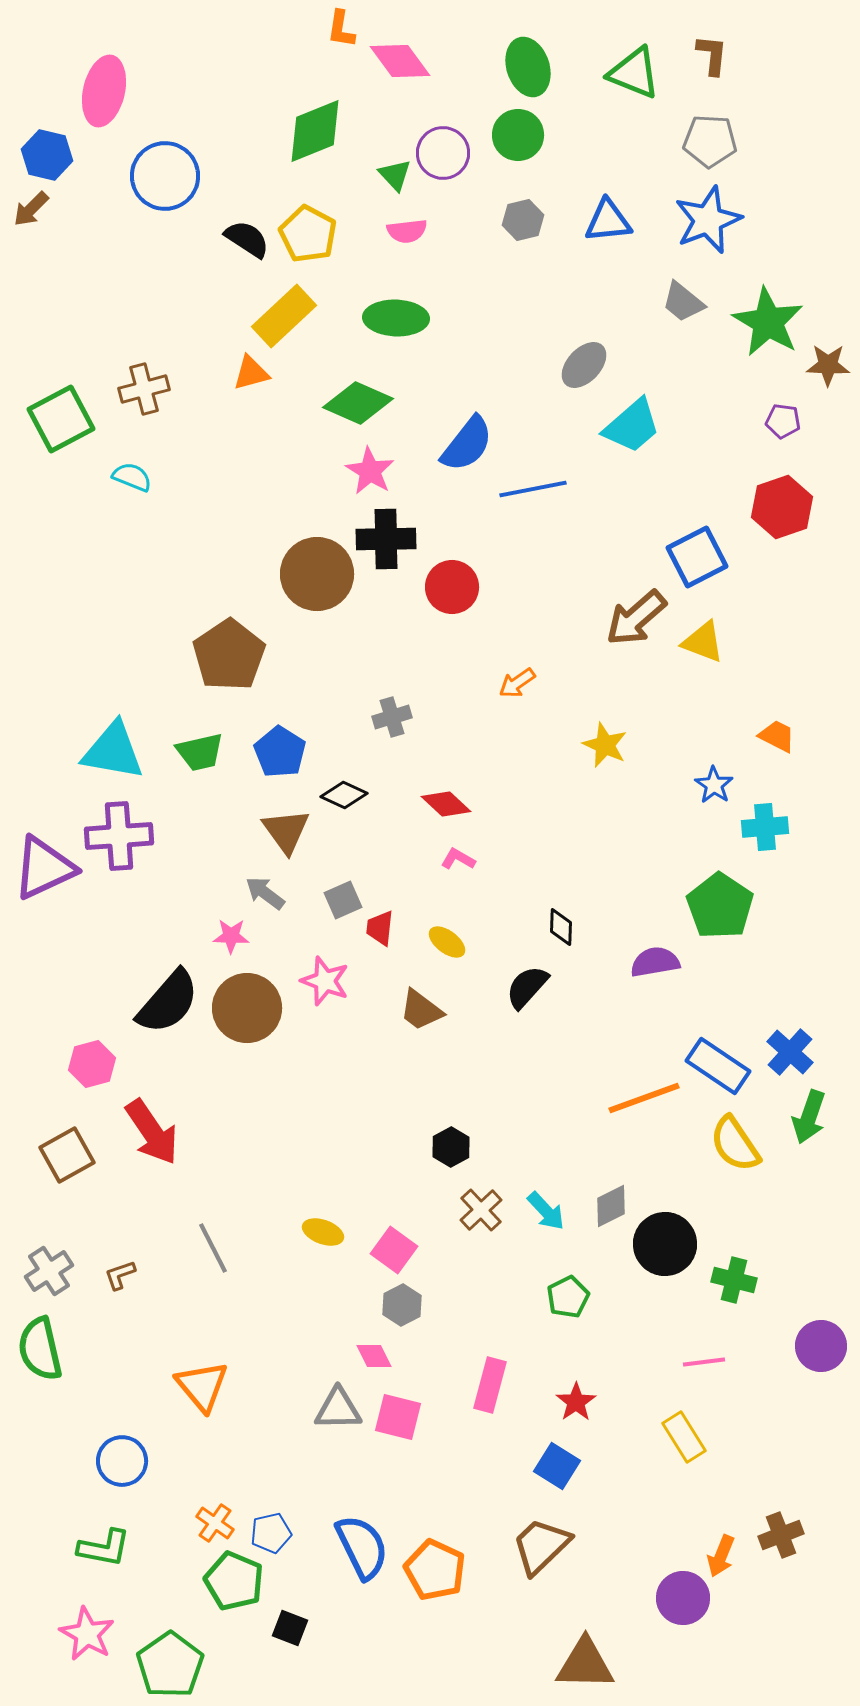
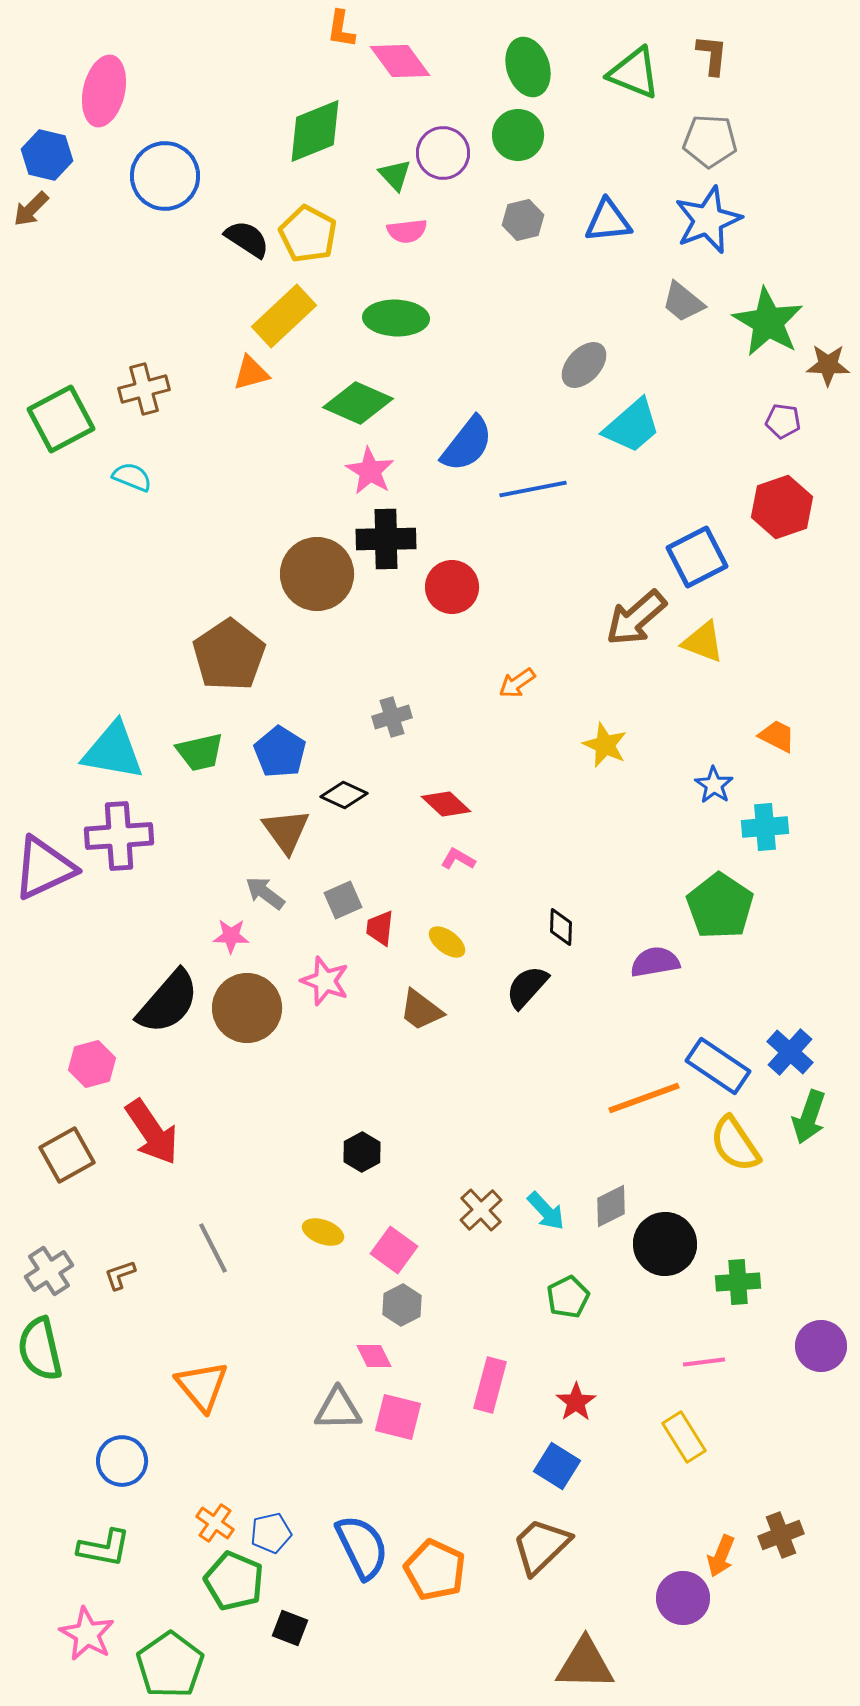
black hexagon at (451, 1147): moved 89 px left, 5 px down
green cross at (734, 1280): moved 4 px right, 2 px down; rotated 18 degrees counterclockwise
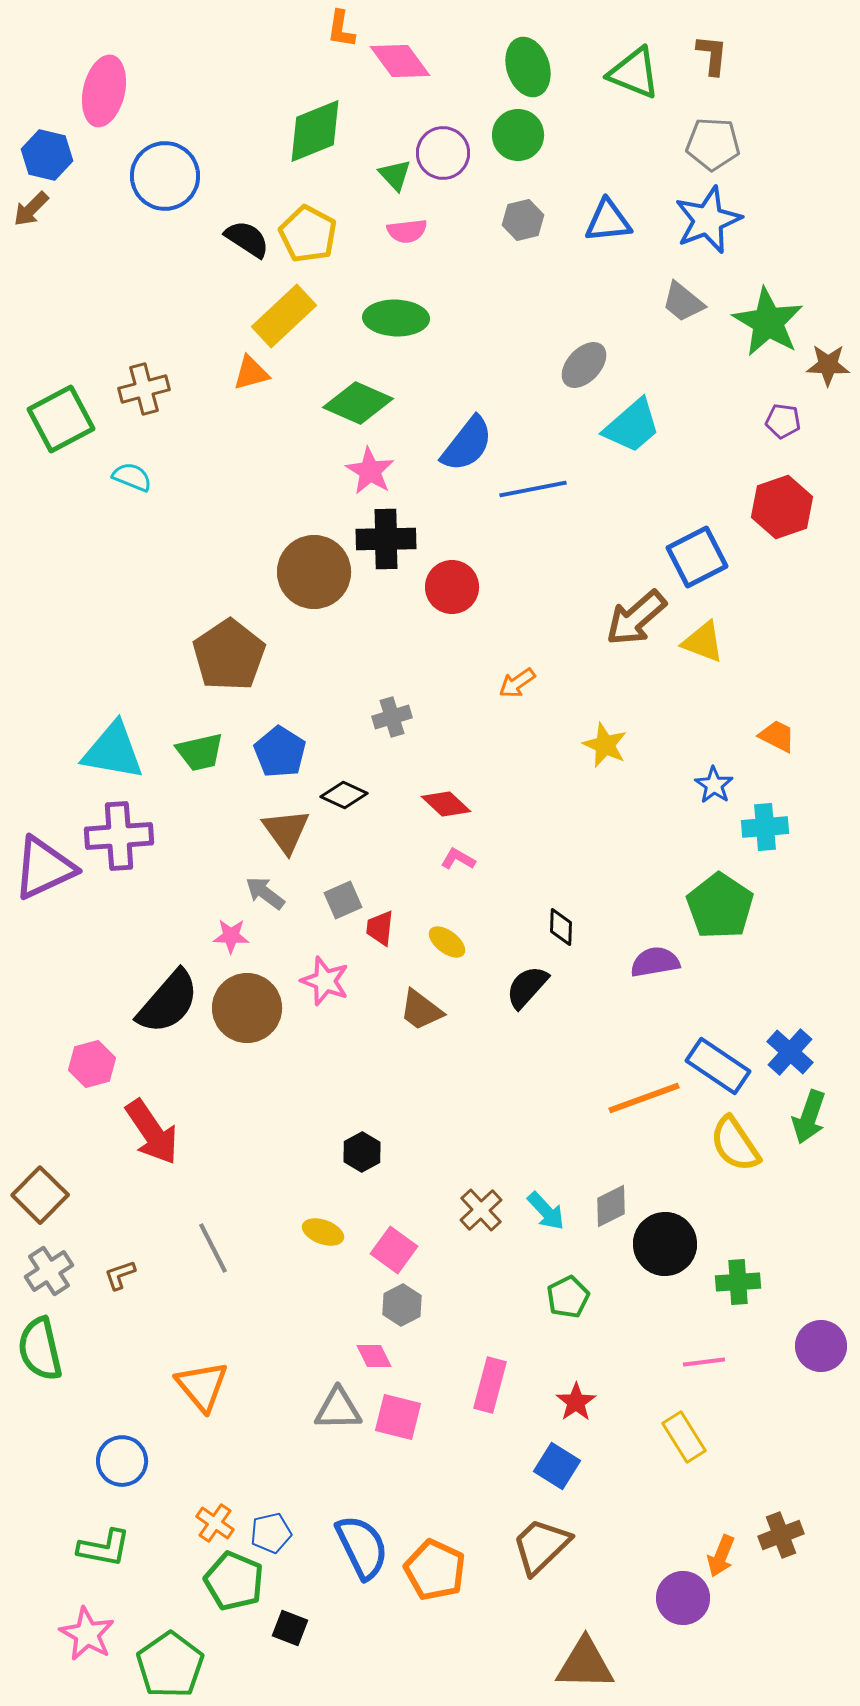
gray pentagon at (710, 141): moved 3 px right, 3 px down
brown circle at (317, 574): moved 3 px left, 2 px up
brown square at (67, 1155): moved 27 px left, 40 px down; rotated 16 degrees counterclockwise
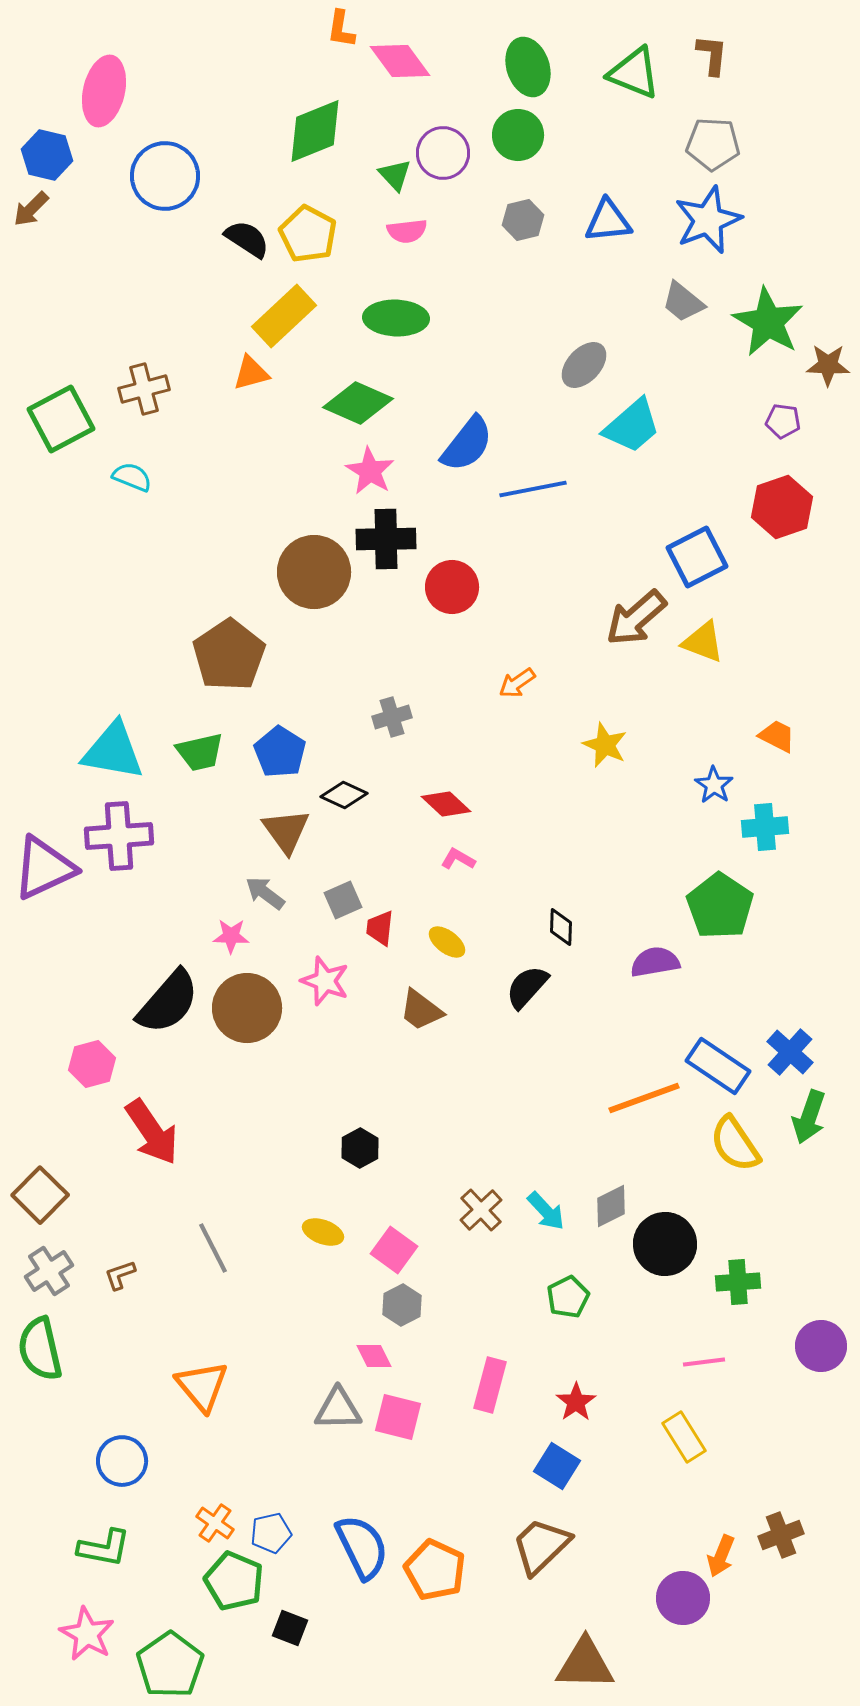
black hexagon at (362, 1152): moved 2 px left, 4 px up
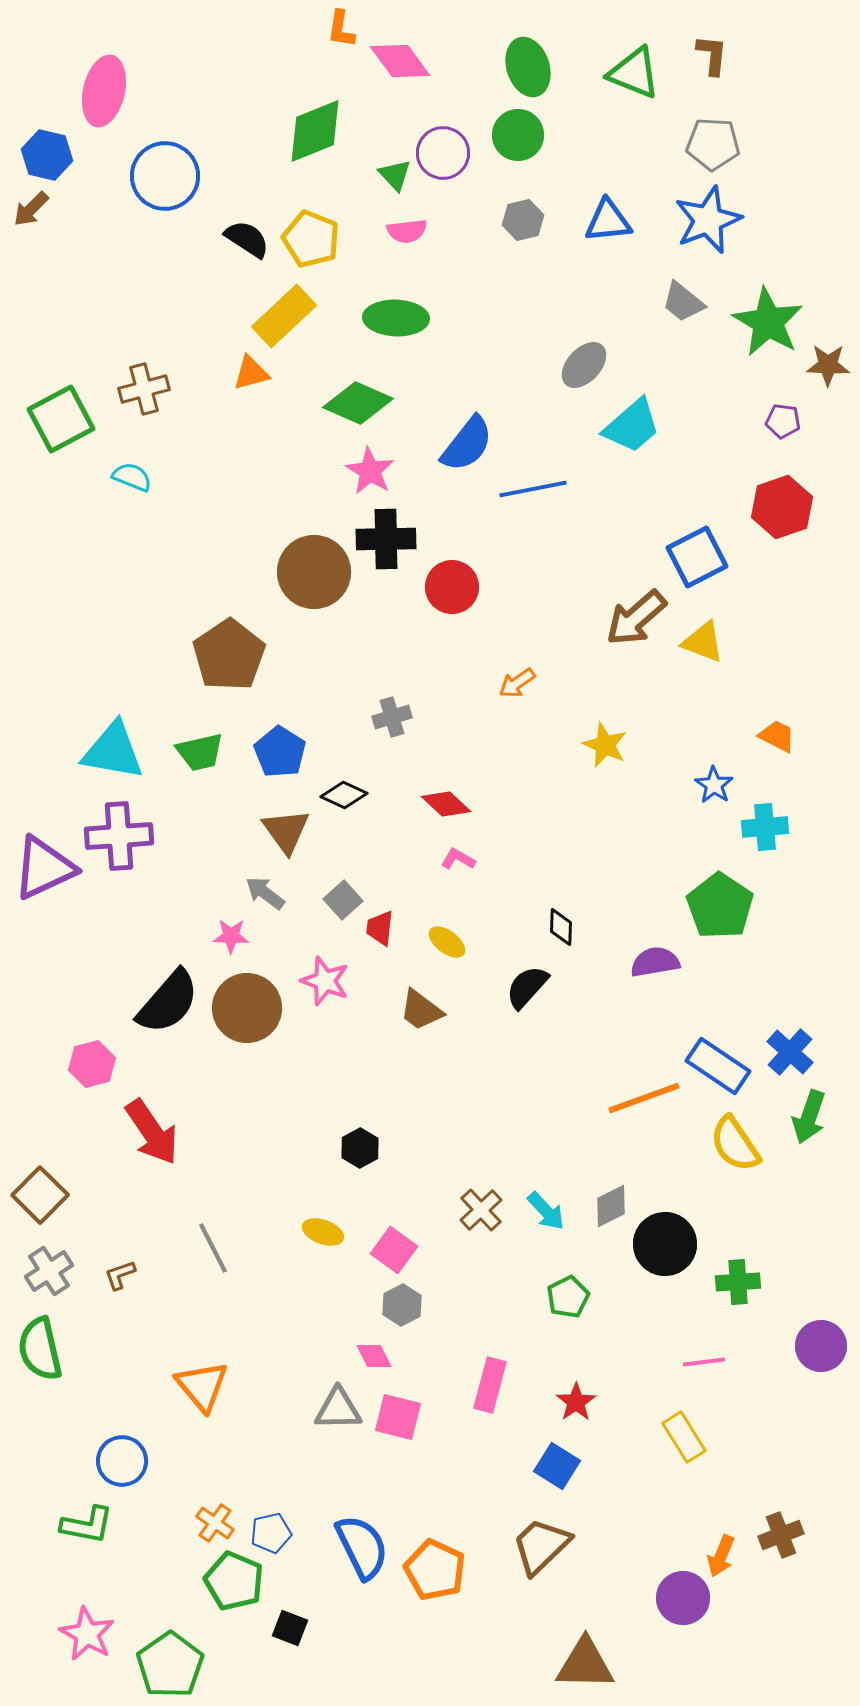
yellow pentagon at (308, 234): moved 3 px right, 5 px down; rotated 6 degrees counterclockwise
gray square at (343, 900): rotated 18 degrees counterclockwise
green L-shape at (104, 1548): moved 17 px left, 23 px up
